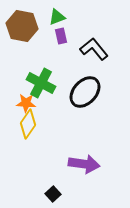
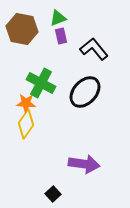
green triangle: moved 1 px right, 1 px down
brown hexagon: moved 3 px down
yellow diamond: moved 2 px left
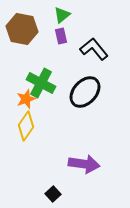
green triangle: moved 4 px right, 3 px up; rotated 18 degrees counterclockwise
orange star: moved 4 px up; rotated 24 degrees counterclockwise
yellow diamond: moved 2 px down
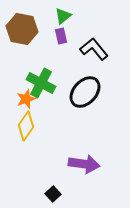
green triangle: moved 1 px right, 1 px down
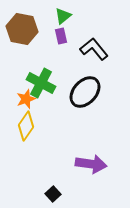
purple arrow: moved 7 px right
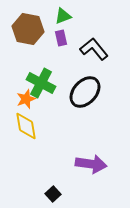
green triangle: rotated 18 degrees clockwise
brown hexagon: moved 6 px right
purple rectangle: moved 2 px down
yellow diamond: rotated 44 degrees counterclockwise
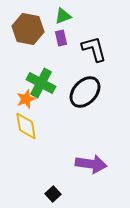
black L-shape: rotated 24 degrees clockwise
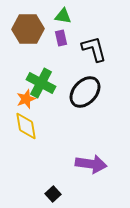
green triangle: rotated 30 degrees clockwise
brown hexagon: rotated 12 degrees counterclockwise
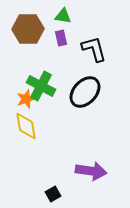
green cross: moved 3 px down
purple arrow: moved 7 px down
black square: rotated 14 degrees clockwise
